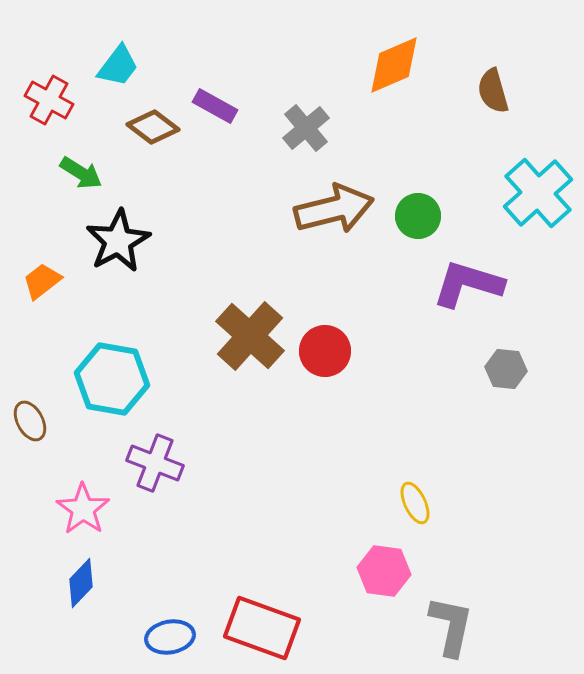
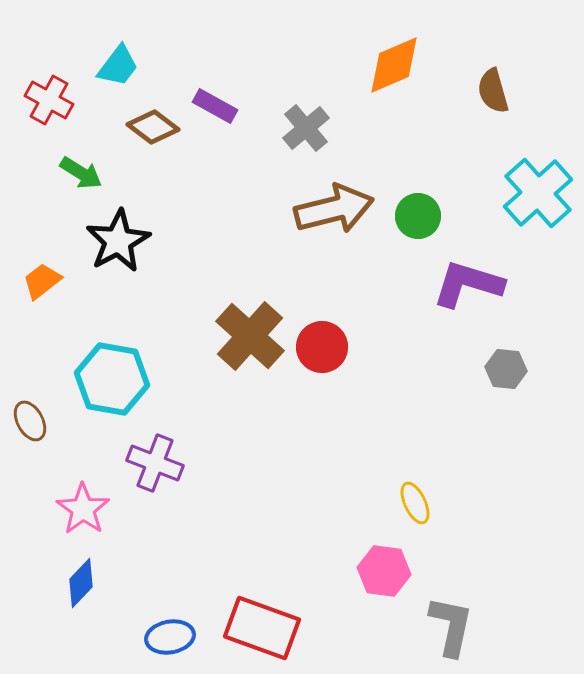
red circle: moved 3 px left, 4 px up
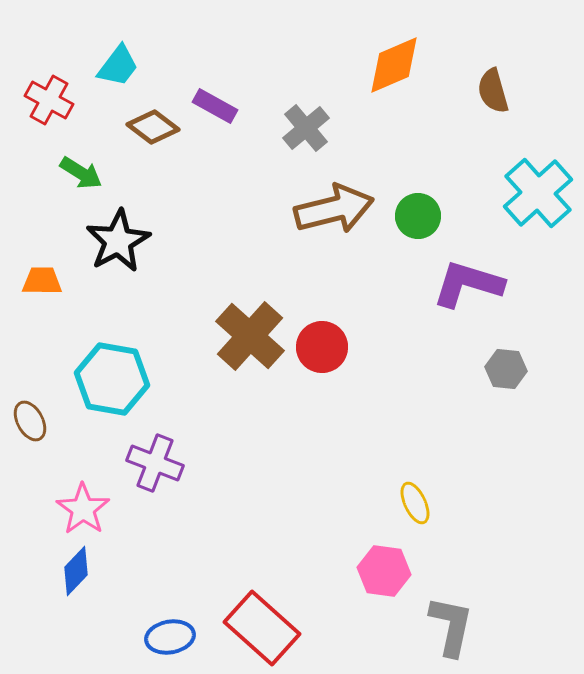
orange trapezoid: rotated 39 degrees clockwise
blue diamond: moved 5 px left, 12 px up
red rectangle: rotated 22 degrees clockwise
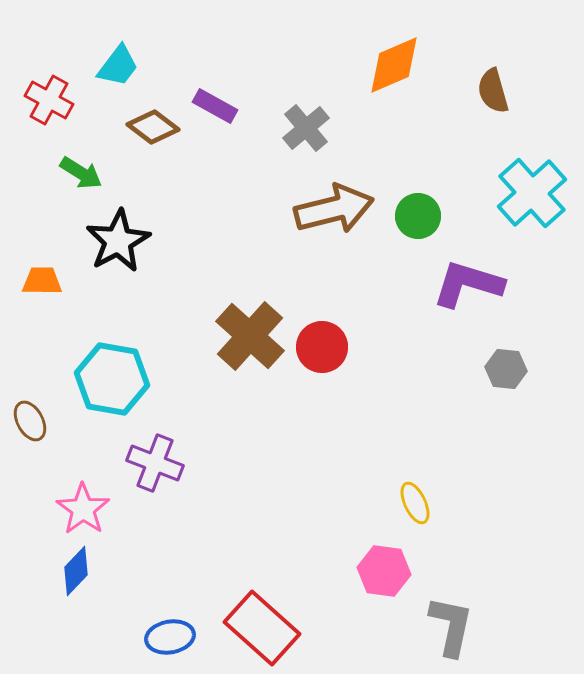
cyan cross: moved 6 px left
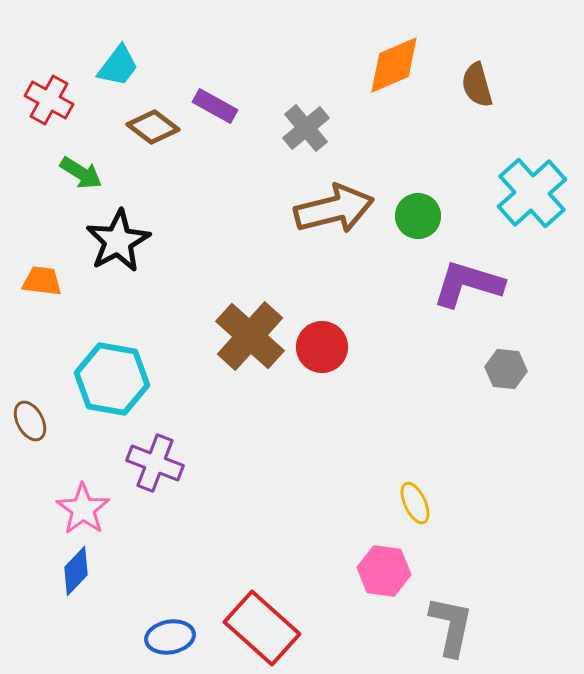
brown semicircle: moved 16 px left, 6 px up
orange trapezoid: rotated 6 degrees clockwise
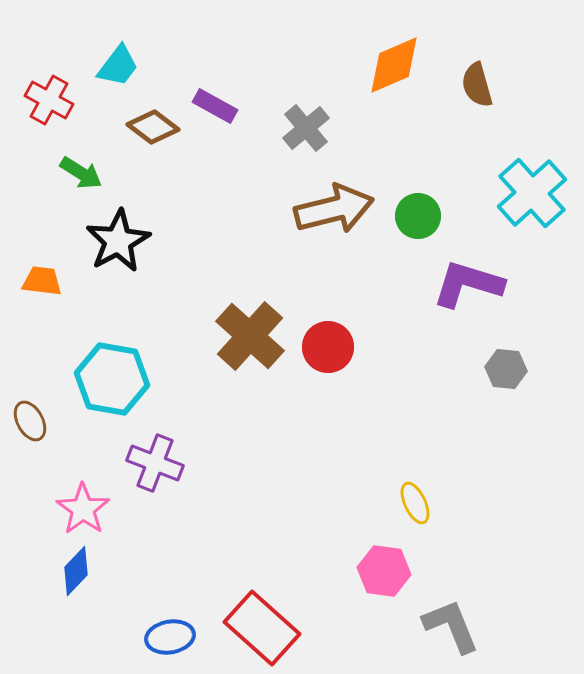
red circle: moved 6 px right
gray L-shape: rotated 34 degrees counterclockwise
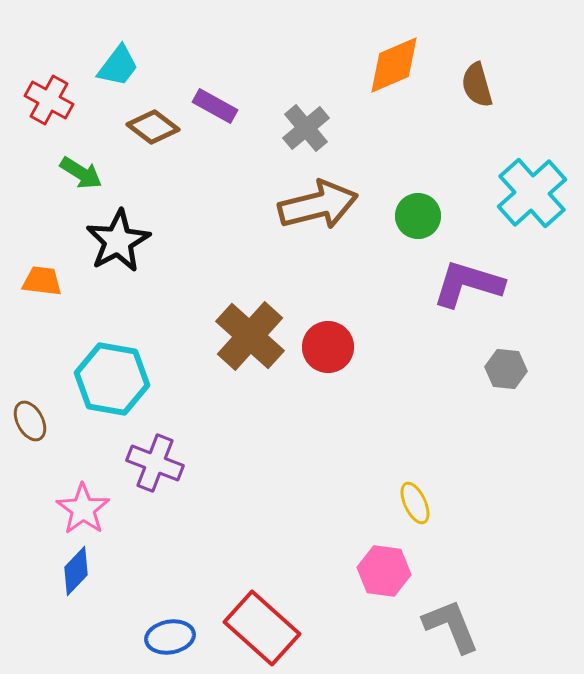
brown arrow: moved 16 px left, 4 px up
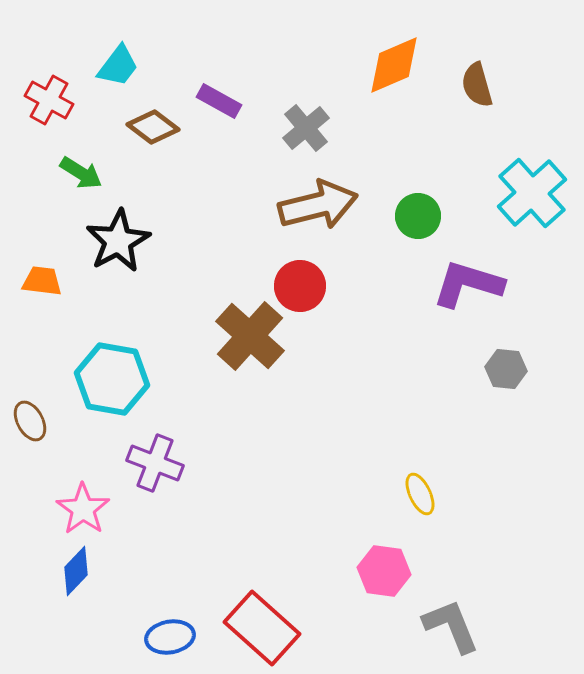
purple rectangle: moved 4 px right, 5 px up
red circle: moved 28 px left, 61 px up
yellow ellipse: moved 5 px right, 9 px up
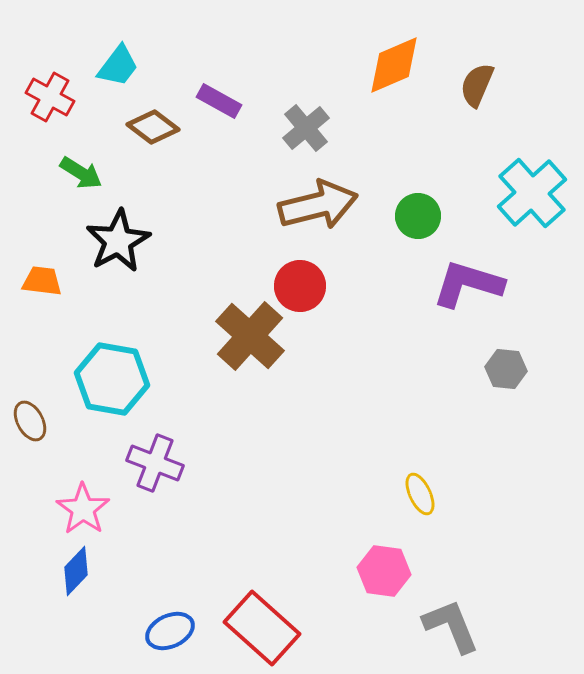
brown semicircle: rotated 39 degrees clockwise
red cross: moved 1 px right, 3 px up
blue ellipse: moved 6 px up; rotated 15 degrees counterclockwise
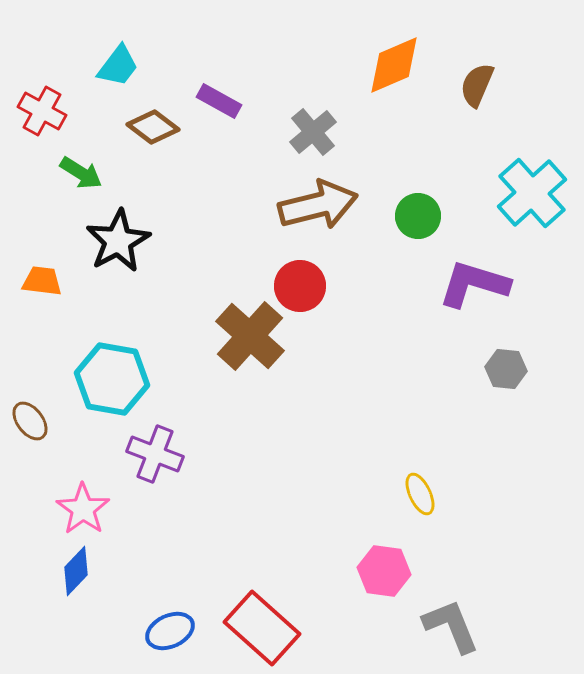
red cross: moved 8 px left, 14 px down
gray cross: moved 7 px right, 4 px down
purple L-shape: moved 6 px right
brown ellipse: rotated 9 degrees counterclockwise
purple cross: moved 9 px up
